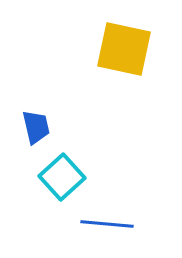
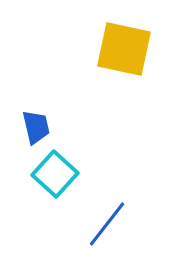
cyan square: moved 7 px left, 3 px up; rotated 6 degrees counterclockwise
blue line: rotated 57 degrees counterclockwise
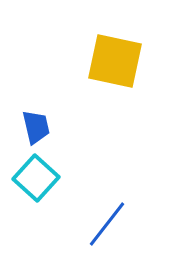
yellow square: moved 9 px left, 12 px down
cyan square: moved 19 px left, 4 px down
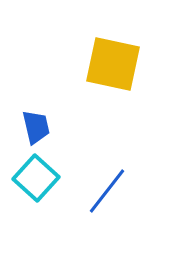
yellow square: moved 2 px left, 3 px down
blue line: moved 33 px up
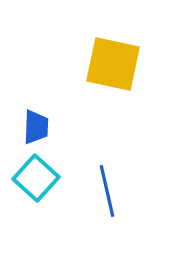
blue trapezoid: rotated 15 degrees clockwise
blue line: rotated 51 degrees counterclockwise
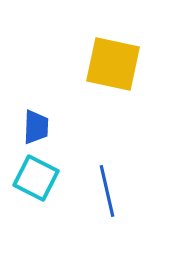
cyan square: rotated 15 degrees counterclockwise
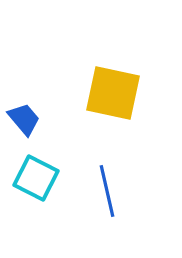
yellow square: moved 29 px down
blue trapezoid: moved 12 px left, 8 px up; rotated 42 degrees counterclockwise
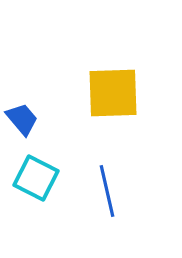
yellow square: rotated 14 degrees counterclockwise
blue trapezoid: moved 2 px left
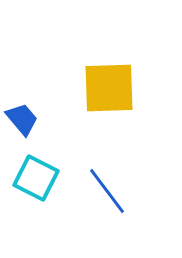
yellow square: moved 4 px left, 5 px up
blue line: rotated 24 degrees counterclockwise
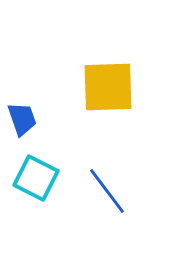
yellow square: moved 1 px left, 1 px up
blue trapezoid: rotated 21 degrees clockwise
